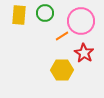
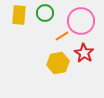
yellow hexagon: moved 4 px left, 7 px up; rotated 10 degrees counterclockwise
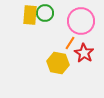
yellow rectangle: moved 11 px right
orange line: moved 8 px right, 7 px down; rotated 24 degrees counterclockwise
yellow hexagon: rotated 20 degrees clockwise
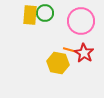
orange line: moved 7 px down; rotated 72 degrees clockwise
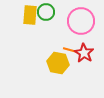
green circle: moved 1 px right, 1 px up
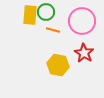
pink circle: moved 1 px right
orange line: moved 17 px left, 20 px up
yellow hexagon: moved 2 px down
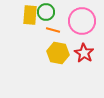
yellow hexagon: moved 12 px up
